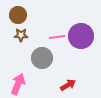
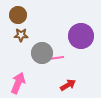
pink line: moved 1 px left, 21 px down
gray circle: moved 5 px up
pink arrow: moved 1 px up
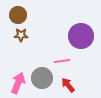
gray circle: moved 25 px down
pink line: moved 6 px right, 3 px down
red arrow: rotated 98 degrees counterclockwise
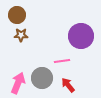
brown circle: moved 1 px left
